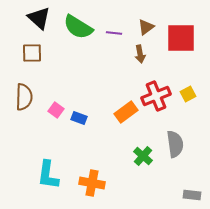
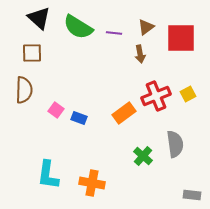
brown semicircle: moved 7 px up
orange rectangle: moved 2 px left, 1 px down
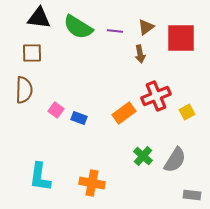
black triangle: rotated 35 degrees counterclockwise
purple line: moved 1 px right, 2 px up
yellow square: moved 1 px left, 18 px down
gray semicircle: moved 16 px down; rotated 40 degrees clockwise
cyan L-shape: moved 8 px left, 2 px down
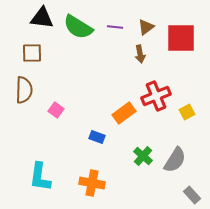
black triangle: moved 3 px right
purple line: moved 4 px up
blue rectangle: moved 18 px right, 19 px down
gray rectangle: rotated 42 degrees clockwise
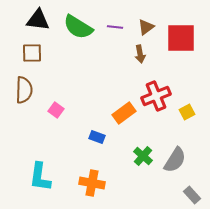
black triangle: moved 4 px left, 2 px down
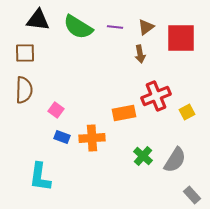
brown square: moved 7 px left
orange rectangle: rotated 25 degrees clockwise
blue rectangle: moved 35 px left
orange cross: moved 45 px up; rotated 15 degrees counterclockwise
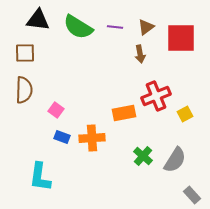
yellow square: moved 2 px left, 2 px down
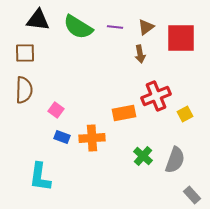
gray semicircle: rotated 12 degrees counterclockwise
